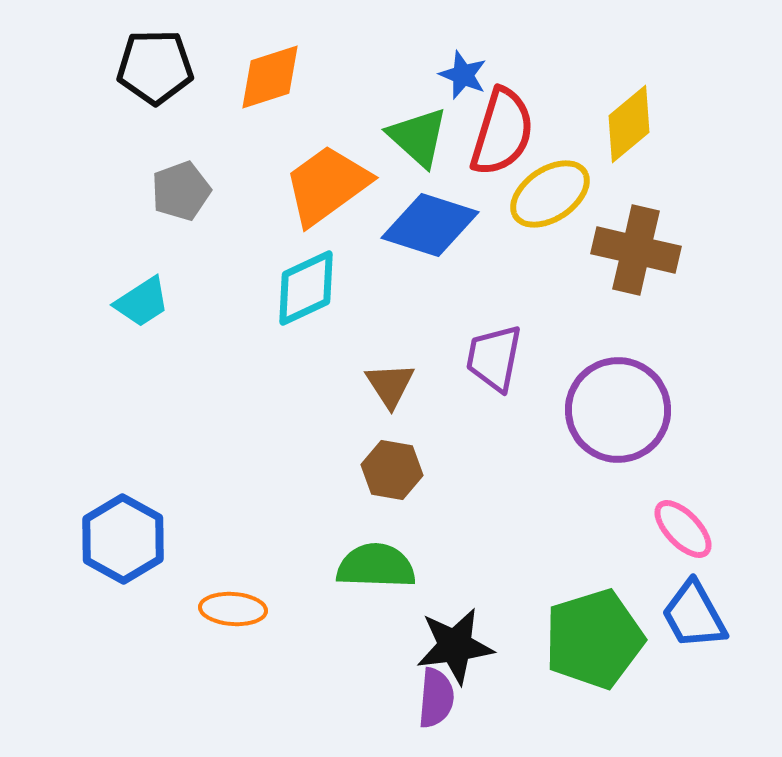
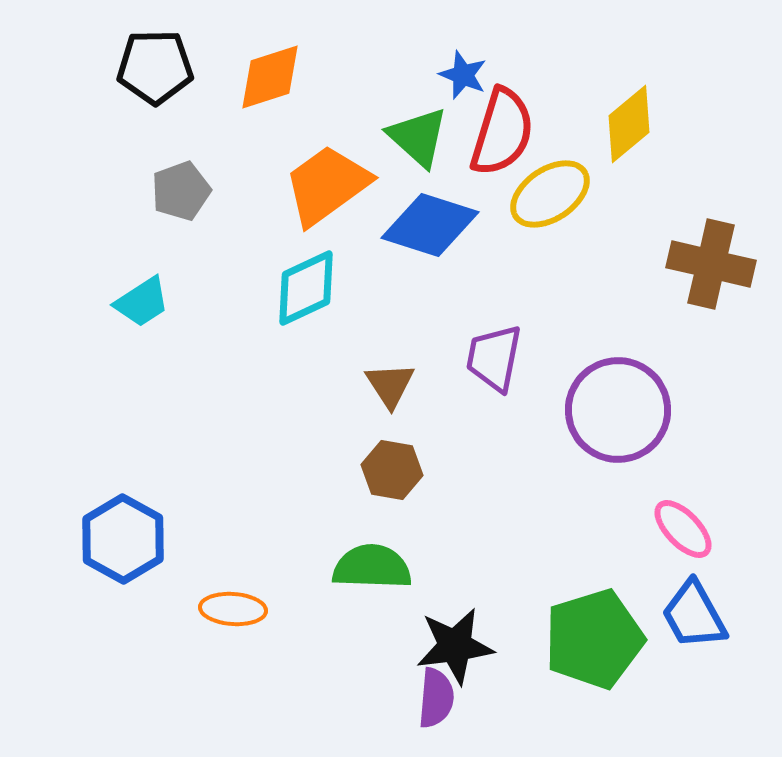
brown cross: moved 75 px right, 14 px down
green semicircle: moved 4 px left, 1 px down
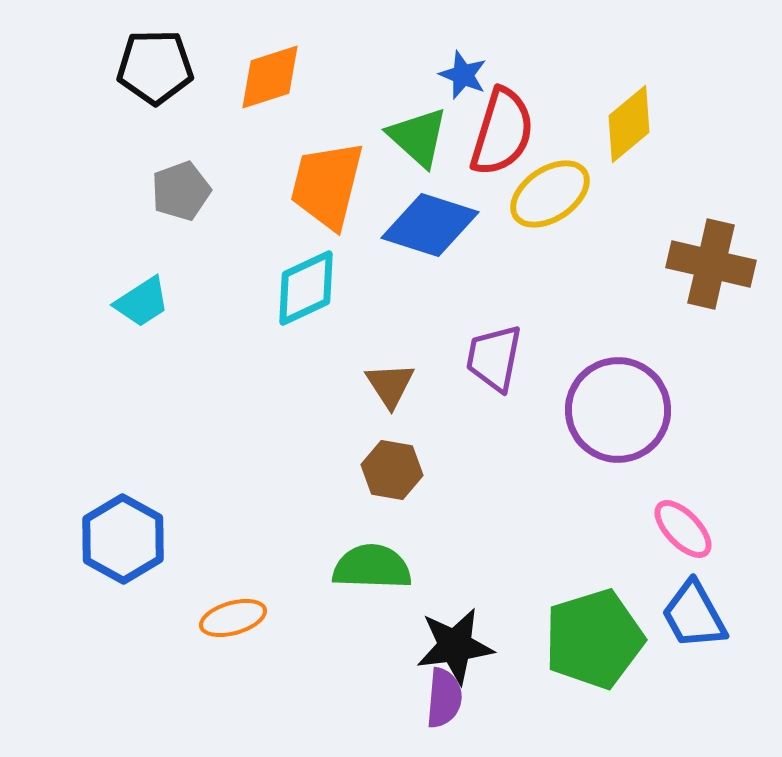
orange trapezoid: rotated 40 degrees counterclockwise
orange ellipse: moved 9 px down; rotated 20 degrees counterclockwise
purple semicircle: moved 8 px right
